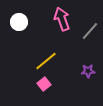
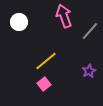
pink arrow: moved 2 px right, 3 px up
purple star: moved 1 px right; rotated 24 degrees counterclockwise
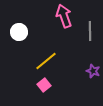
white circle: moved 10 px down
gray line: rotated 42 degrees counterclockwise
purple star: moved 4 px right; rotated 24 degrees counterclockwise
pink square: moved 1 px down
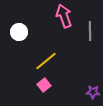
purple star: moved 21 px down; rotated 16 degrees counterclockwise
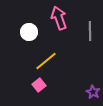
pink arrow: moved 5 px left, 2 px down
white circle: moved 10 px right
pink square: moved 5 px left
purple star: rotated 24 degrees clockwise
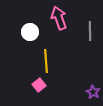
white circle: moved 1 px right
yellow line: rotated 55 degrees counterclockwise
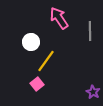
pink arrow: rotated 15 degrees counterclockwise
white circle: moved 1 px right, 10 px down
yellow line: rotated 40 degrees clockwise
pink square: moved 2 px left, 1 px up
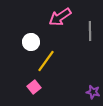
pink arrow: moved 1 px right, 1 px up; rotated 90 degrees counterclockwise
pink square: moved 3 px left, 3 px down
purple star: rotated 16 degrees counterclockwise
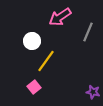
gray line: moved 2 px left, 1 px down; rotated 24 degrees clockwise
white circle: moved 1 px right, 1 px up
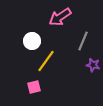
gray line: moved 5 px left, 9 px down
pink square: rotated 24 degrees clockwise
purple star: moved 27 px up
